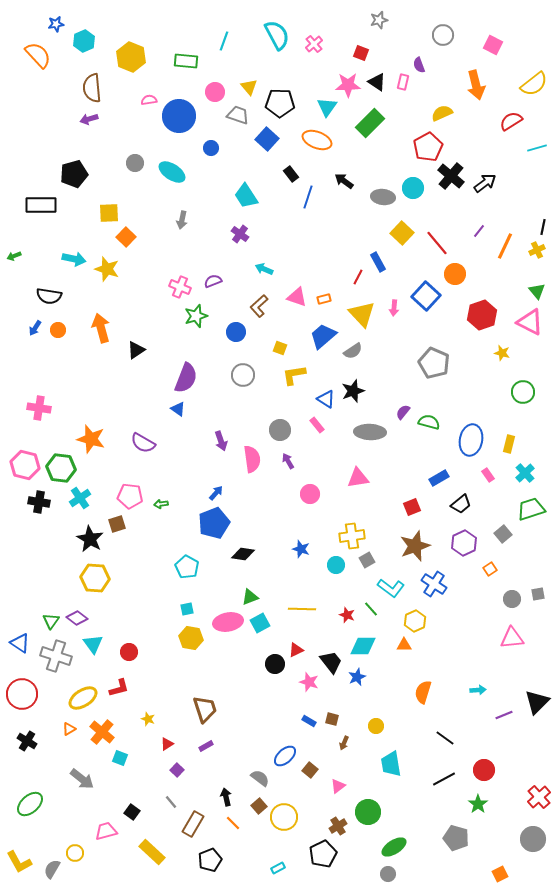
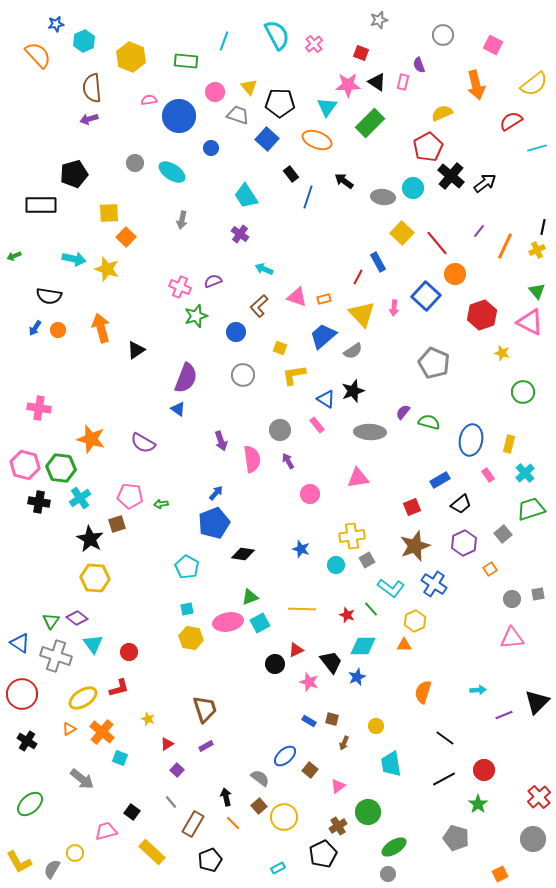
blue rectangle at (439, 478): moved 1 px right, 2 px down
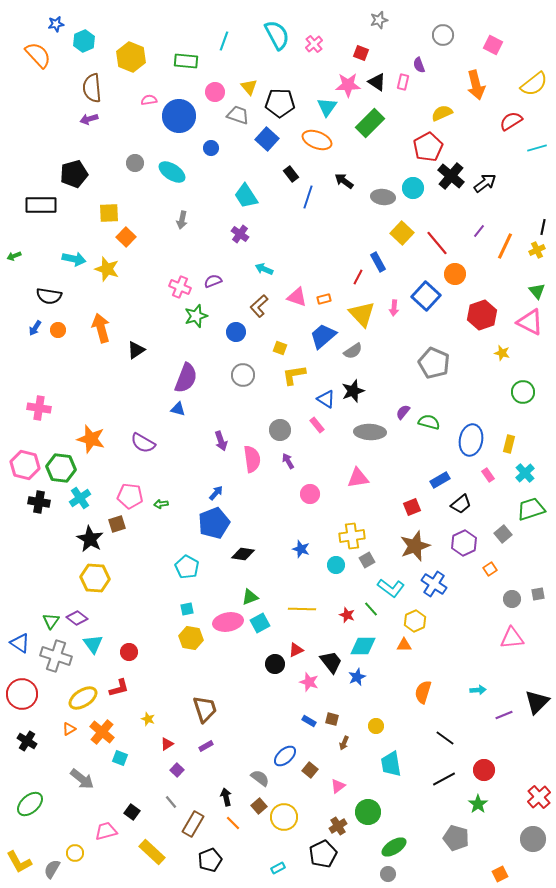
blue triangle at (178, 409): rotated 21 degrees counterclockwise
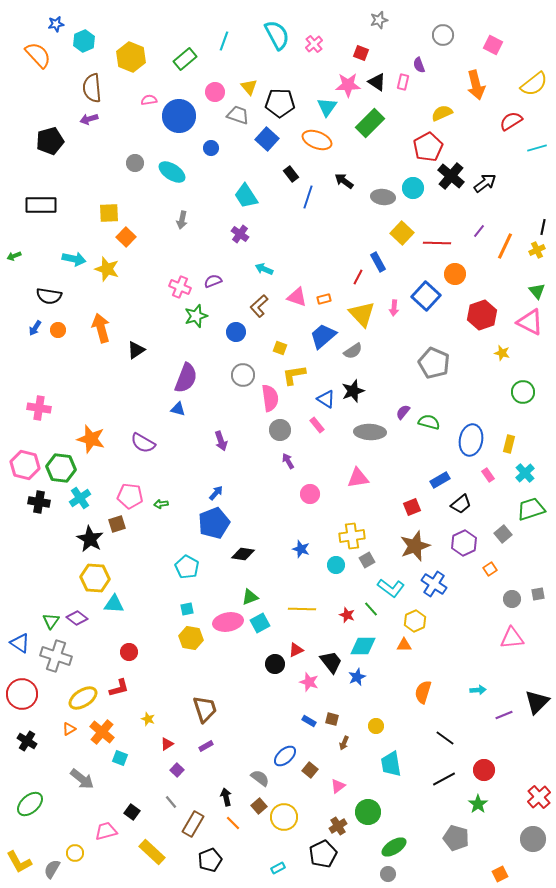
green rectangle at (186, 61): moved 1 px left, 2 px up; rotated 45 degrees counterclockwise
black pentagon at (74, 174): moved 24 px left, 33 px up
red line at (437, 243): rotated 48 degrees counterclockwise
pink semicircle at (252, 459): moved 18 px right, 61 px up
cyan triangle at (93, 644): moved 21 px right, 40 px up; rotated 50 degrees counterclockwise
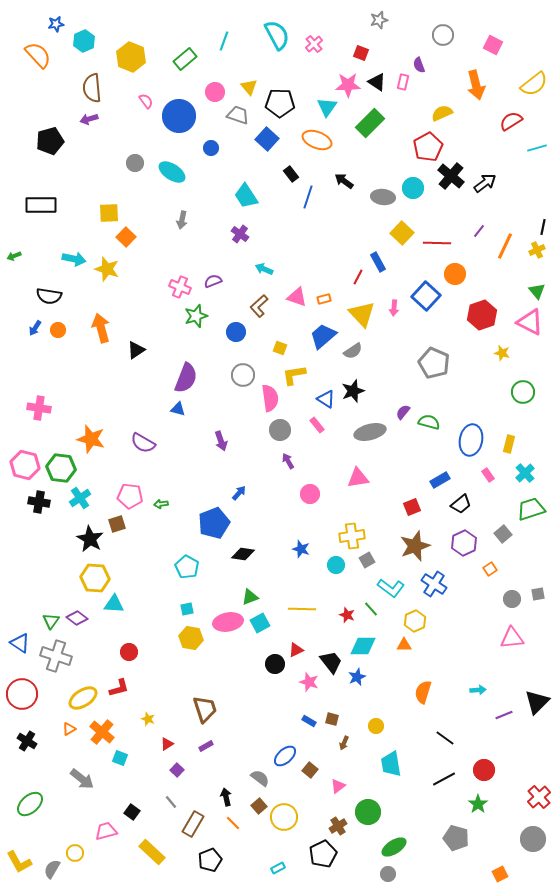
pink semicircle at (149, 100): moved 3 px left, 1 px down; rotated 63 degrees clockwise
gray ellipse at (370, 432): rotated 16 degrees counterclockwise
blue arrow at (216, 493): moved 23 px right
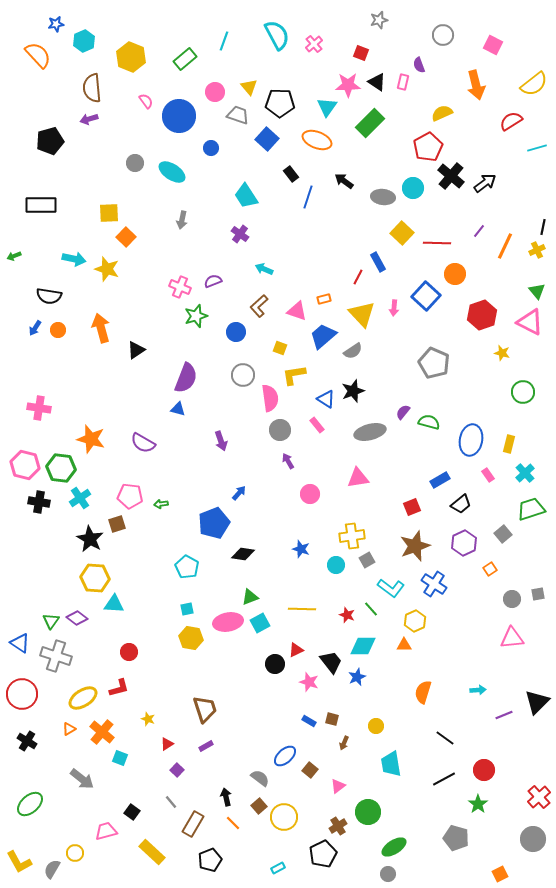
pink triangle at (297, 297): moved 14 px down
